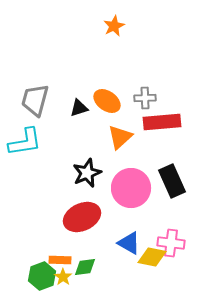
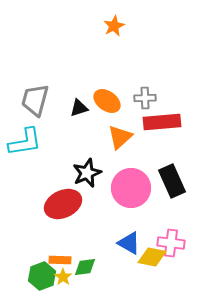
red ellipse: moved 19 px left, 13 px up
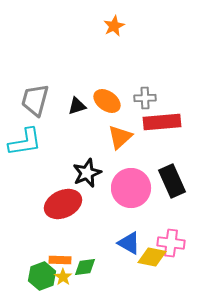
black triangle: moved 2 px left, 2 px up
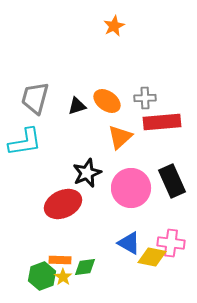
gray trapezoid: moved 2 px up
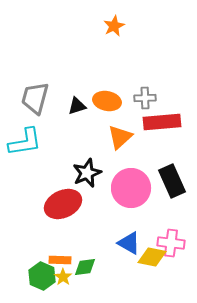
orange ellipse: rotated 24 degrees counterclockwise
green hexagon: rotated 16 degrees counterclockwise
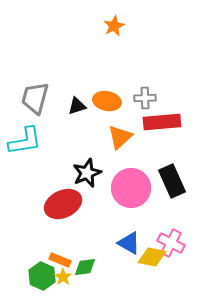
cyan L-shape: moved 1 px up
pink cross: rotated 20 degrees clockwise
orange rectangle: rotated 20 degrees clockwise
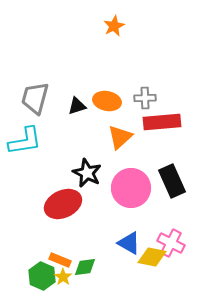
black star: rotated 24 degrees counterclockwise
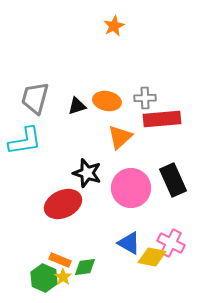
red rectangle: moved 3 px up
black star: rotated 8 degrees counterclockwise
black rectangle: moved 1 px right, 1 px up
green hexagon: moved 2 px right, 2 px down
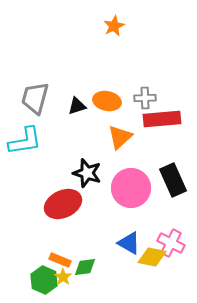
green hexagon: moved 2 px down
